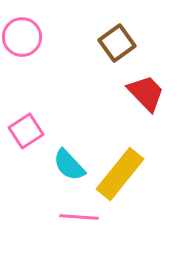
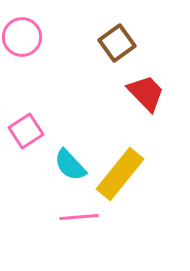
cyan semicircle: moved 1 px right
pink line: rotated 9 degrees counterclockwise
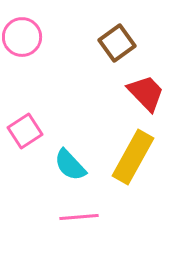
pink square: moved 1 px left
yellow rectangle: moved 13 px right, 17 px up; rotated 10 degrees counterclockwise
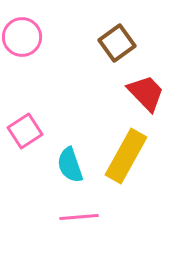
yellow rectangle: moved 7 px left, 1 px up
cyan semicircle: rotated 24 degrees clockwise
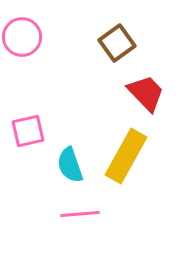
pink square: moved 3 px right; rotated 20 degrees clockwise
pink line: moved 1 px right, 3 px up
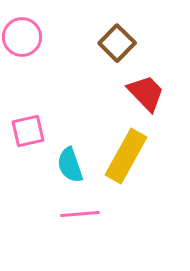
brown square: rotated 9 degrees counterclockwise
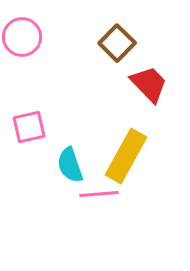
red trapezoid: moved 3 px right, 9 px up
pink square: moved 1 px right, 4 px up
pink line: moved 19 px right, 20 px up
